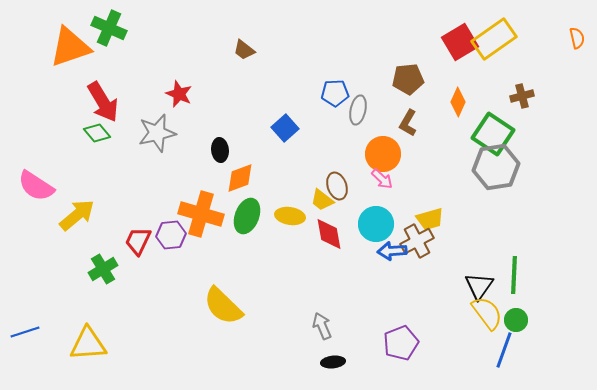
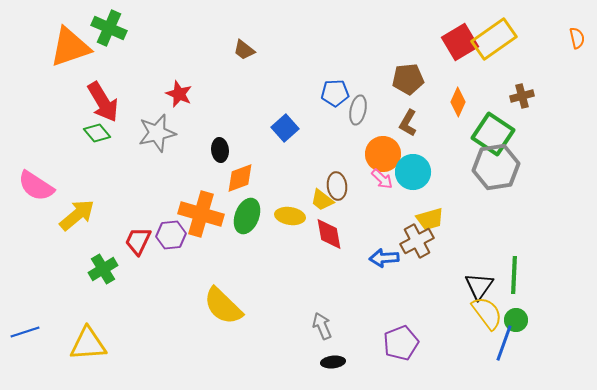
brown ellipse at (337, 186): rotated 12 degrees clockwise
cyan circle at (376, 224): moved 37 px right, 52 px up
blue arrow at (392, 251): moved 8 px left, 7 px down
blue line at (504, 350): moved 7 px up
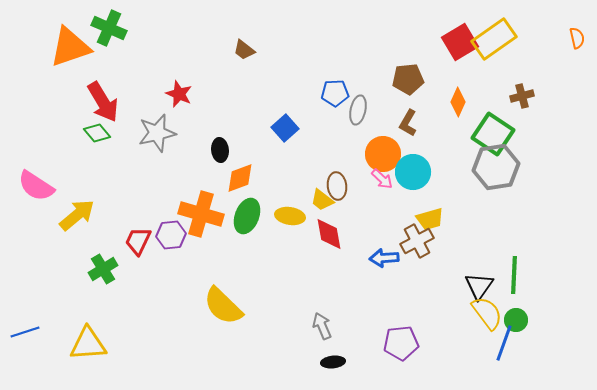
purple pentagon at (401, 343): rotated 16 degrees clockwise
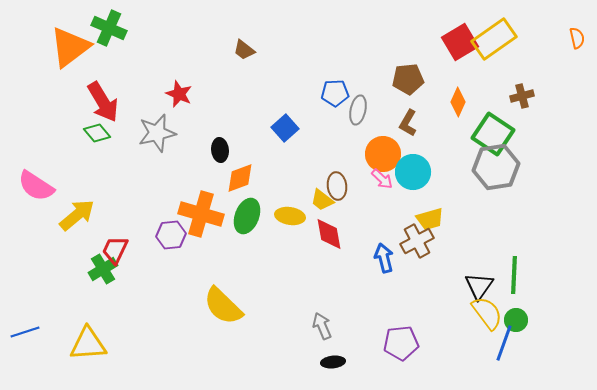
orange triangle at (70, 47): rotated 18 degrees counterclockwise
red trapezoid at (138, 241): moved 23 px left, 9 px down
blue arrow at (384, 258): rotated 80 degrees clockwise
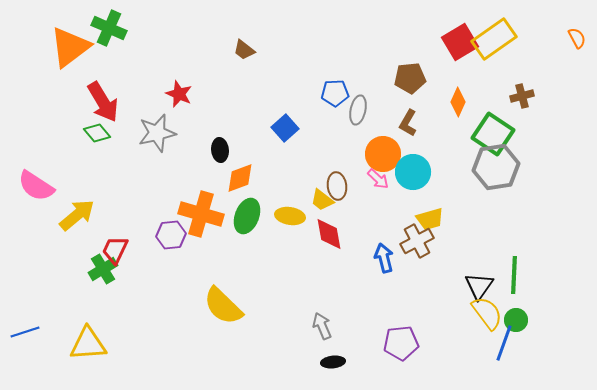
orange semicircle at (577, 38): rotated 15 degrees counterclockwise
brown pentagon at (408, 79): moved 2 px right, 1 px up
pink arrow at (382, 179): moved 4 px left
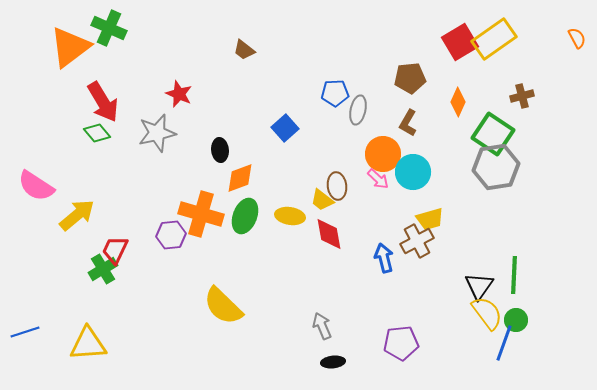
green ellipse at (247, 216): moved 2 px left
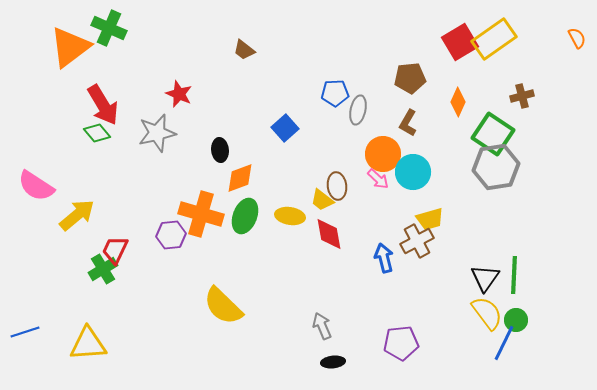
red arrow at (103, 102): moved 3 px down
black triangle at (479, 286): moved 6 px right, 8 px up
blue line at (504, 343): rotated 6 degrees clockwise
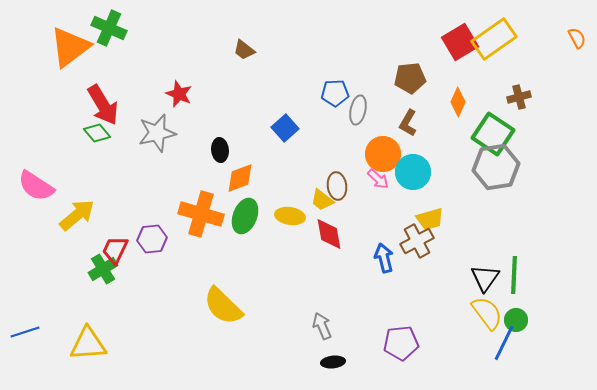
brown cross at (522, 96): moved 3 px left, 1 px down
purple hexagon at (171, 235): moved 19 px left, 4 px down
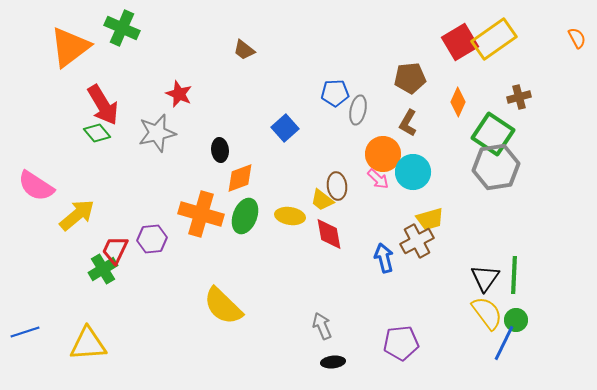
green cross at (109, 28): moved 13 px right
